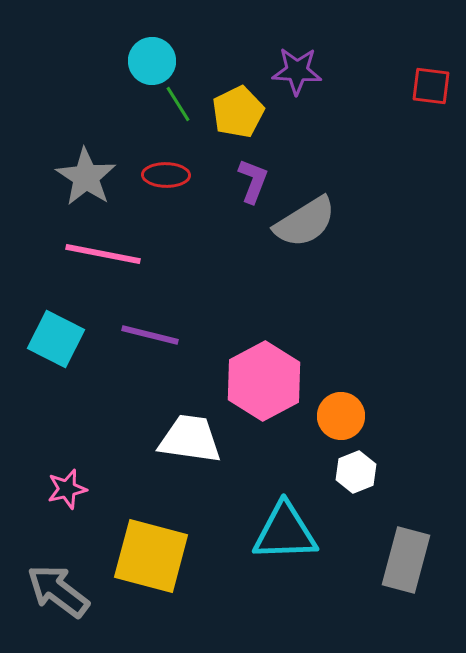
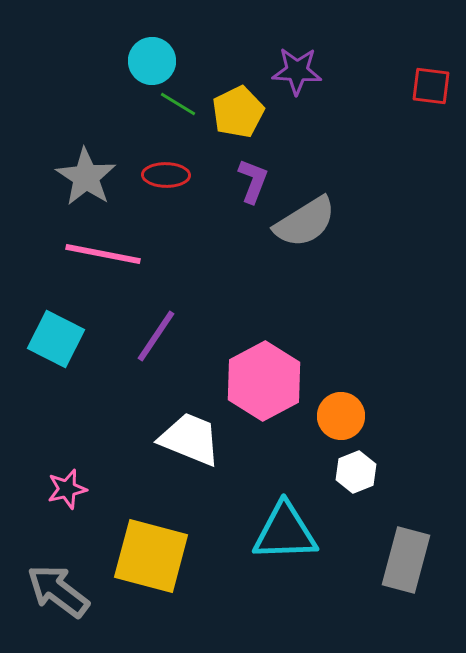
green line: rotated 27 degrees counterclockwise
purple line: moved 6 px right, 1 px down; rotated 70 degrees counterclockwise
white trapezoid: rotated 14 degrees clockwise
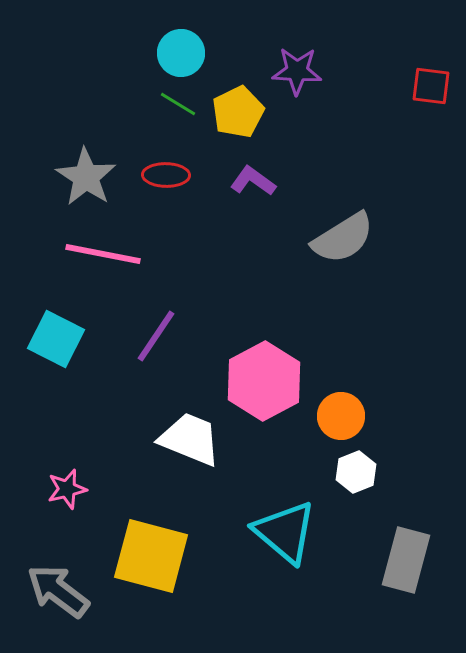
cyan circle: moved 29 px right, 8 px up
purple L-shape: rotated 75 degrees counterclockwise
gray semicircle: moved 38 px right, 16 px down
cyan triangle: rotated 42 degrees clockwise
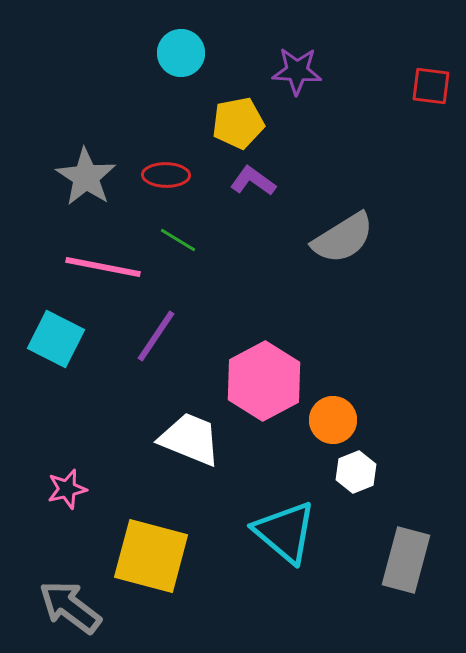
green line: moved 136 px down
yellow pentagon: moved 11 px down; rotated 15 degrees clockwise
pink line: moved 13 px down
orange circle: moved 8 px left, 4 px down
gray arrow: moved 12 px right, 16 px down
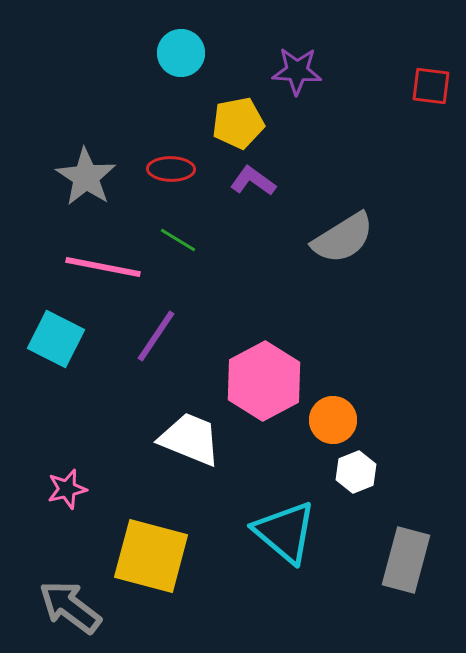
red ellipse: moved 5 px right, 6 px up
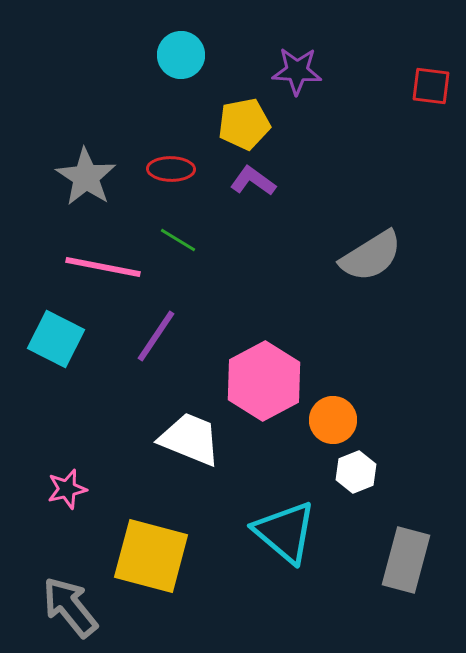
cyan circle: moved 2 px down
yellow pentagon: moved 6 px right, 1 px down
gray semicircle: moved 28 px right, 18 px down
gray arrow: rotated 14 degrees clockwise
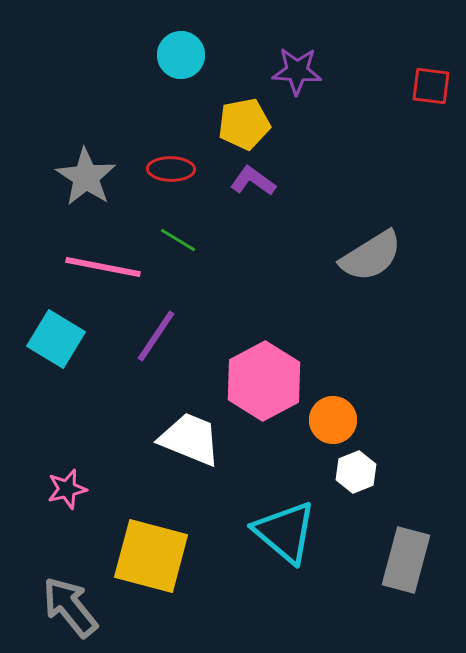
cyan square: rotated 4 degrees clockwise
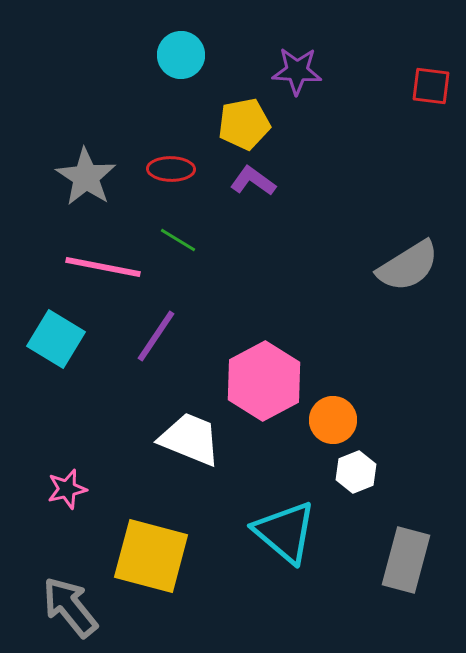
gray semicircle: moved 37 px right, 10 px down
